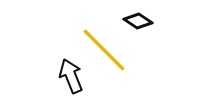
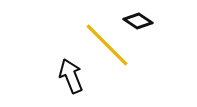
yellow line: moved 3 px right, 5 px up
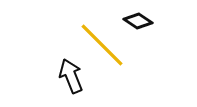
yellow line: moved 5 px left
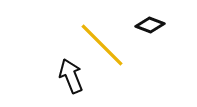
black diamond: moved 12 px right, 4 px down; rotated 12 degrees counterclockwise
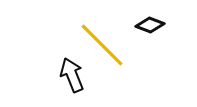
black arrow: moved 1 px right, 1 px up
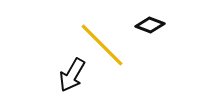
black arrow: rotated 128 degrees counterclockwise
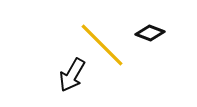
black diamond: moved 8 px down
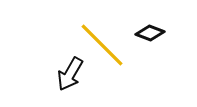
black arrow: moved 2 px left, 1 px up
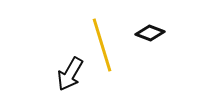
yellow line: rotated 28 degrees clockwise
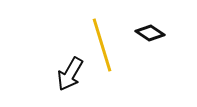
black diamond: rotated 12 degrees clockwise
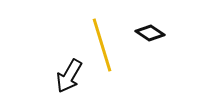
black arrow: moved 1 px left, 2 px down
